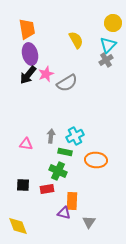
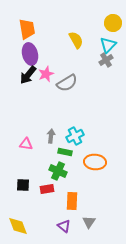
orange ellipse: moved 1 px left, 2 px down
purple triangle: moved 13 px down; rotated 24 degrees clockwise
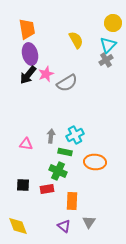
cyan cross: moved 1 px up
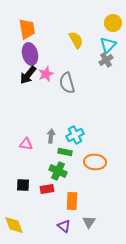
gray semicircle: rotated 105 degrees clockwise
yellow diamond: moved 4 px left, 1 px up
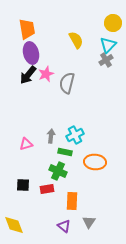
purple ellipse: moved 1 px right, 1 px up
gray semicircle: rotated 30 degrees clockwise
pink triangle: rotated 24 degrees counterclockwise
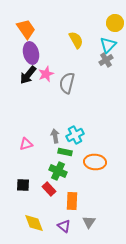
yellow circle: moved 2 px right
orange trapezoid: moved 1 px left; rotated 25 degrees counterclockwise
gray arrow: moved 4 px right; rotated 16 degrees counterclockwise
red rectangle: moved 2 px right; rotated 56 degrees clockwise
yellow diamond: moved 20 px right, 2 px up
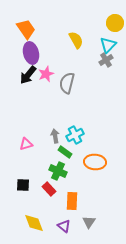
green rectangle: rotated 24 degrees clockwise
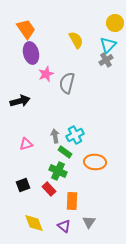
black arrow: moved 8 px left, 26 px down; rotated 144 degrees counterclockwise
black square: rotated 24 degrees counterclockwise
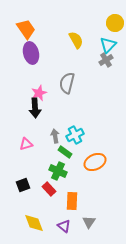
pink star: moved 7 px left, 19 px down
black arrow: moved 15 px right, 7 px down; rotated 102 degrees clockwise
orange ellipse: rotated 30 degrees counterclockwise
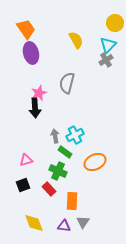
pink triangle: moved 16 px down
gray triangle: moved 6 px left
purple triangle: rotated 32 degrees counterclockwise
